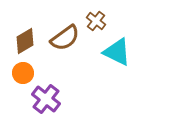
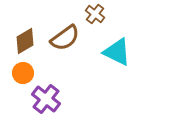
brown cross: moved 1 px left, 7 px up
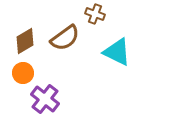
brown cross: rotated 18 degrees counterclockwise
purple cross: moved 1 px left
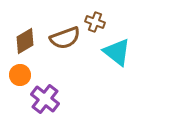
brown cross: moved 8 px down
brown semicircle: rotated 16 degrees clockwise
cyan triangle: rotated 12 degrees clockwise
orange circle: moved 3 px left, 2 px down
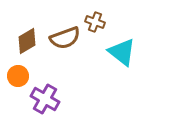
brown diamond: moved 2 px right
cyan triangle: moved 5 px right
orange circle: moved 2 px left, 1 px down
purple cross: rotated 8 degrees counterclockwise
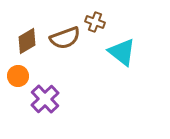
purple cross: rotated 16 degrees clockwise
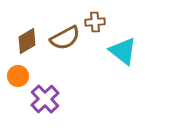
brown cross: rotated 24 degrees counterclockwise
brown semicircle: rotated 8 degrees counterclockwise
cyan triangle: moved 1 px right, 1 px up
